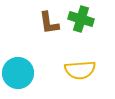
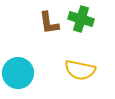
yellow semicircle: rotated 16 degrees clockwise
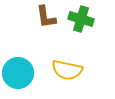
brown L-shape: moved 3 px left, 6 px up
yellow semicircle: moved 13 px left
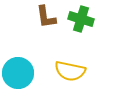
yellow semicircle: moved 3 px right, 1 px down
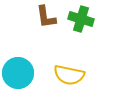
yellow semicircle: moved 1 px left, 4 px down
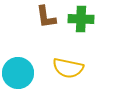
green cross: rotated 15 degrees counterclockwise
yellow semicircle: moved 1 px left, 7 px up
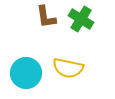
green cross: rotated 30 degrees clockwise
cyan circle: moved 8 px right
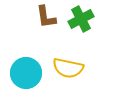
green cross: rotated 30 degrees clockwise
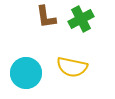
yellow semicircle: moved 4 px right, 1 px up
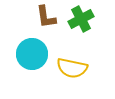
yellow semicircle: moved 1 px down
cyan circle: moved 6 px right, 19 px up
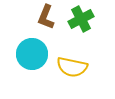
brown L-shape: rotated 30 degrees clockwise
yellow semicircle: moved 1 px up
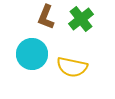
green cross: rotated 10 degrees counterclockwise
